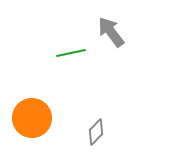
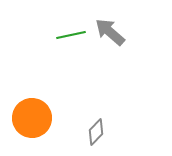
gray arrow: moved 1 px left; rotated 12 degrees counterclockwise
green line: moved 18 px up
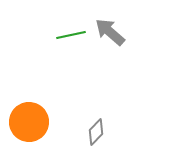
orange circle: moved 3 px left, 4 px down
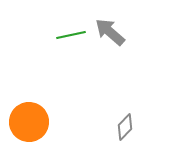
gray diamond: moved 29 px right, 5 px up
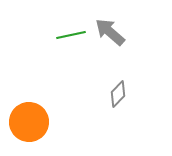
gray diamond: moved 7 px left, 33 px up
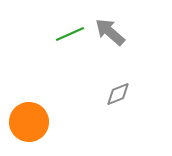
green line: moved 1 px left, 1 px up; rotated 12 degrees counterclockwise
gray diamond: rotated 24 degrees clockwise
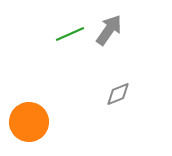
gray arrow: moved 1 px left, 2 px up; rotated 84 degrees clockwise
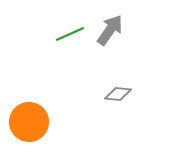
gray arrow: moved 1 px right
gray diamond: rotated 28 degrees clockwise
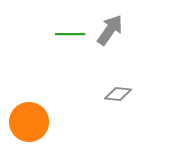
green line: rotated 24 degrees clockwise
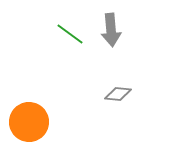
gray arrow: moved 1 px right; rotated 140 degrees clockwise
green line: rotated 36 degrees clockwise
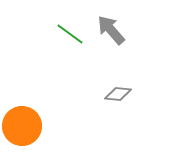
gray arrow: rotated 144 degrees clockwise
orange circle: moved 7 px left, 4 px down
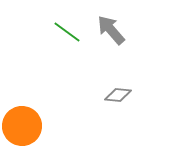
green line: moved 3 px left, 2 px up
gray diamond: moved 1 px down
